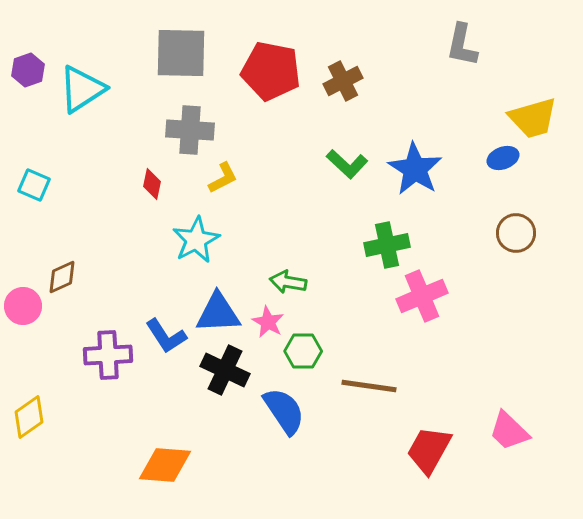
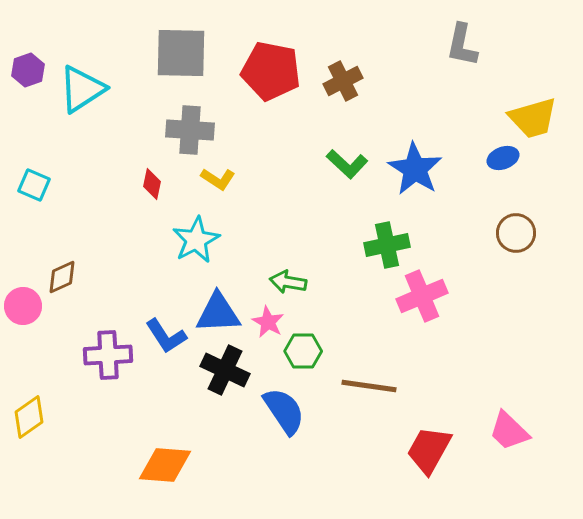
yellow L-shape: moved 5 px left, 1 px down; rotated 60 degrees clockwise
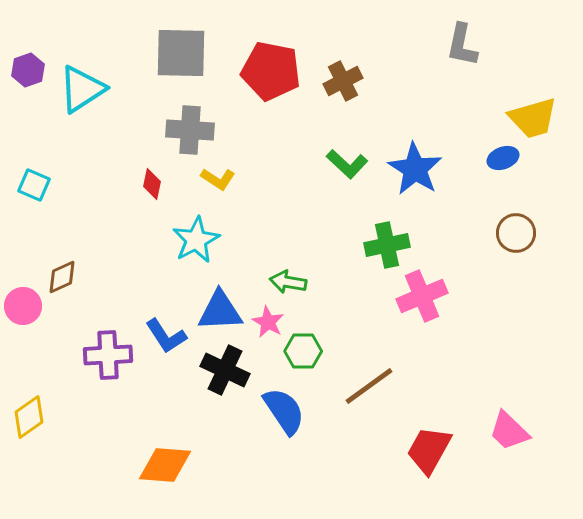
blue triangle: moved 2 px right, 2 px up
brown line: rotated 44 degrees counterclockwise
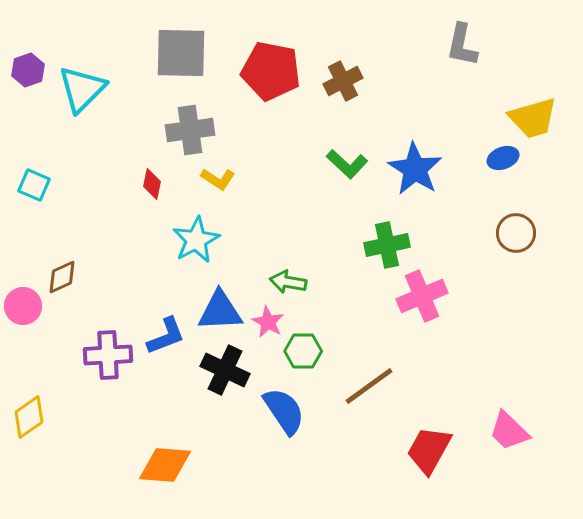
cyan triangle: rotated 12 degrees counterclockwise
gray cross: rotated 12 degrees counterclockwise
blue L-shape: rotated 78 degrees counterclockwise
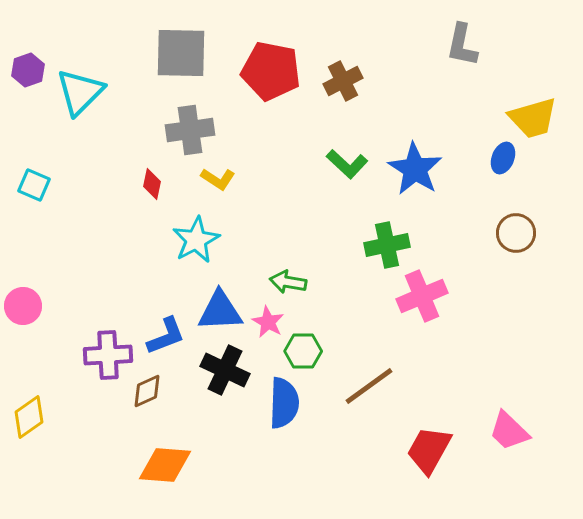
cyan triangle: moved 2 px left, 3 px down
blue ellipse: rotated 48 degrees counterclockwise
brown diamond: moved 85 px right, 114 px down
blue semicircle: moved 8 px up; rotated 36 degrees clockwise
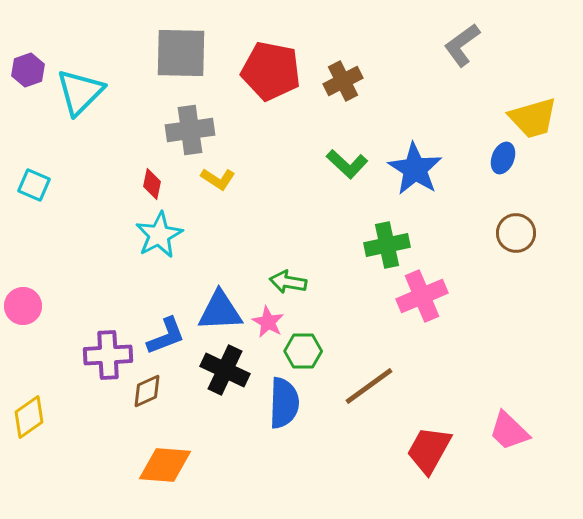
gray L-shape: rotated 42 degrees clockwise
cyan star: moved 37 px left, 5 px up
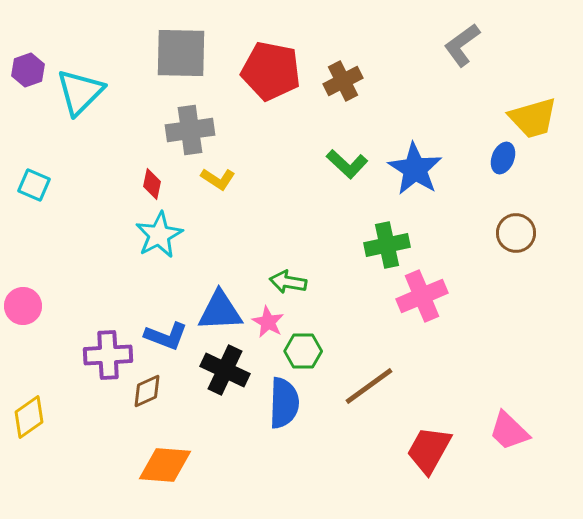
blue L-shape: rotated 42 degrees clockwise
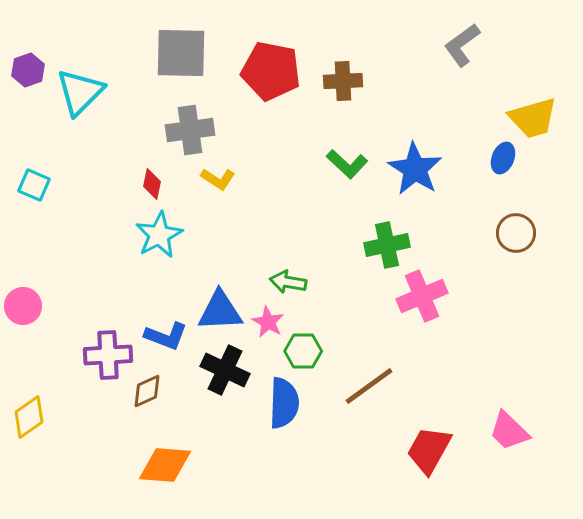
brown cross: rotated 24 degrees clockwise
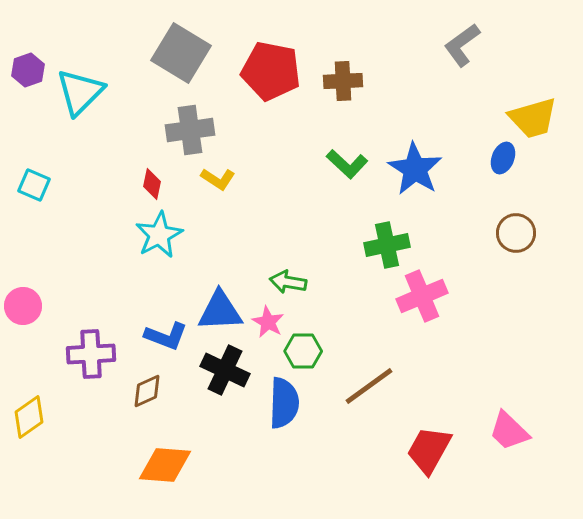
gray square: rotated 30 degrees clockwise
purple cross: moved 17 px left, 1 px up
